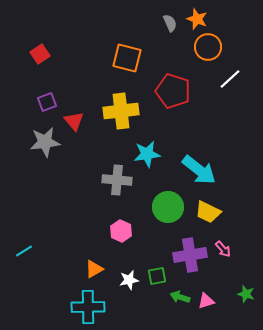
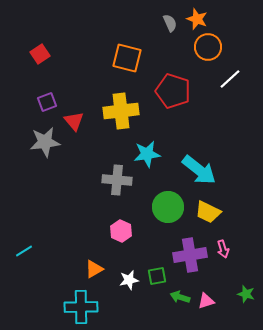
pink arrow: rotated 24 degrees clockwise
cyan cross: moved 7 px left
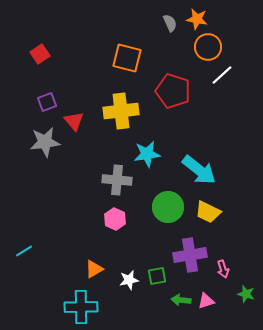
orange star: rotated 10 degrees counterclockwise
white line: moved 8 px left, 4 px up
pink hexagon: moved 6 px left, 12 px up
pink arrow: moved 20 px down
green arrow: moved 1 px right, 3 px down; rotated 12 degrees counterclockwise
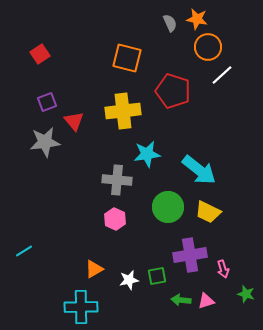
yellow cross: moved 2 px right
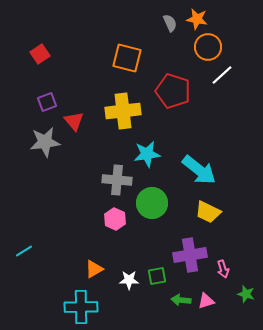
green circle: moved 16 px left, 4 px up
white star: rotated 12 degrees clockwise
